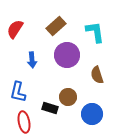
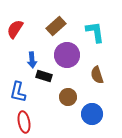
black rectangle: moved 6 px left, 32 px up
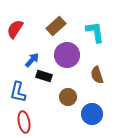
blue arrow: rotated 133 degrees counterclockwise
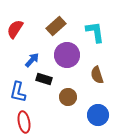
black rectangle: moved 3 px down
blue circle: moved 6 px right, 1 px down
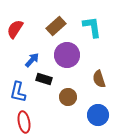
cyan L-shape: moved 3 px left, 5 px up
brown semicircle: moved 2 px right, 4 px down
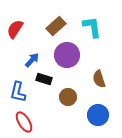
red ellipse: rotated 20 degrees counterclockwise
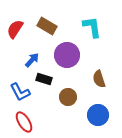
brown rectangle: moved 9 px left; rotated 72 degrees clockwise
blue L-shape: moved 2 px right; rotated 40 degrees counterclockwise
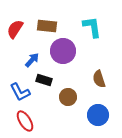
brown rectangle: rotated 24 degrees counterclockwise
purple circle: moved 4 px left, 4 px up
black rectangle: moved 1 px down
red ellipse: moved 1 px right, 1 px up
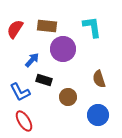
purple circle: moved 2 px up
red ellipse: moved 1 px left
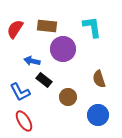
blue arrow: moved 1 px down; rotated 119 degrees counterclockwise
black rectangle: rotated 21 degrees clockwise
